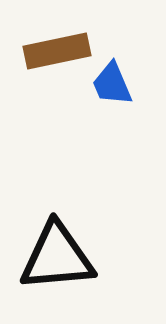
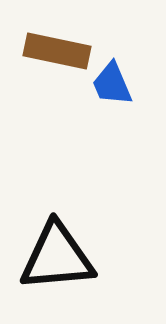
brown rectangle: rotated 24 degrees clockwise
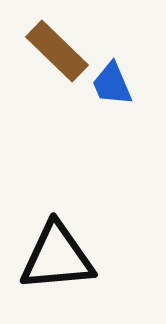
brown rectangle: rotated 32 degrees clockwise
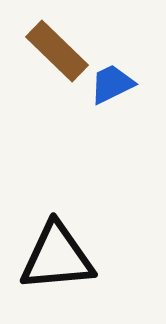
blue trapezoid: rotated 87 degrees clockwise
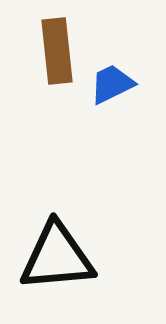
brown rectangle: rotated 40 degrees clockwise
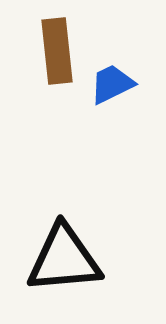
black triangle: moved 7 px right, 2 px down
